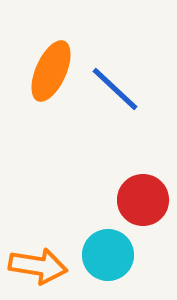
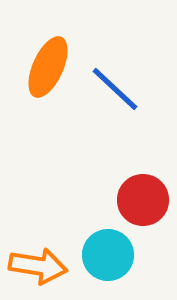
orange ellipse: moved 3 px left, 4 px up
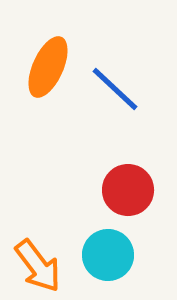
red circle: moved 15 px left, 10 px up
orange arrow: rotated 44 degrees clockwise
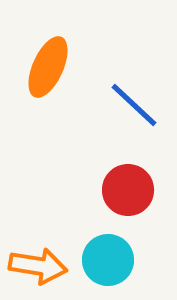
blue line: moved 19 px right, 16 px down
cyan circle: moved 5 px down
orange arrow: rotated 44 degrees counterclockwise
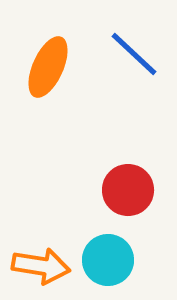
blue line: moved 51 px up
orange arrow: moved 3 px right
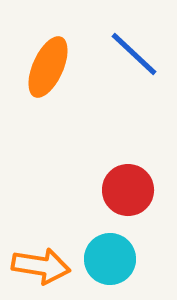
cyan circle: moved 2 px right, 1 px up
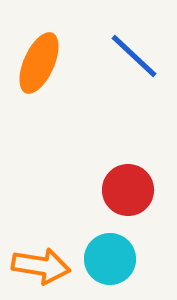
blue line: moved 2 px down
orange ellipse: moved 9 px left, 4 px up
